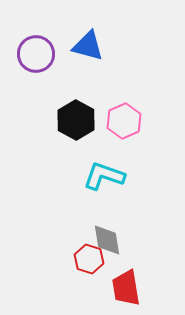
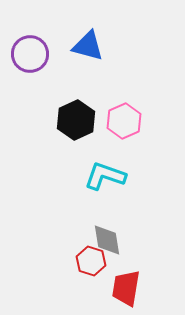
purple circle: moved 6 px left
black hexagon: rotated 6 degrees clockwise
cyan L-shape: moved 1 px right
red hexagon: moved 2 px right, 2 px down
red trapezoid: rotated 18 degrees clockwise
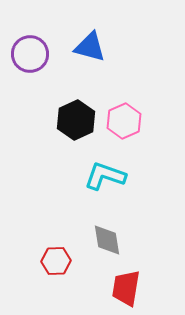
blue triangle: moved 2 px right, 1 px down
red hexagon: moved 35 px left; rotated 20 degrees counterclockwise
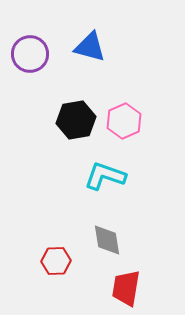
black hexagon: rotated 15 degrees clockwise
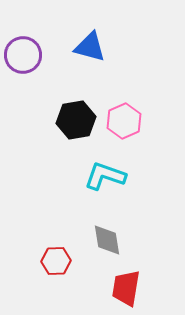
purple circle: moved 7 px left, 1 px down
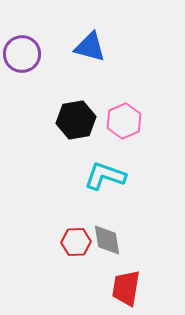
purple circle: moved 1 px left, 1 px up
red hexagon: moved 20 px right, 19 px up
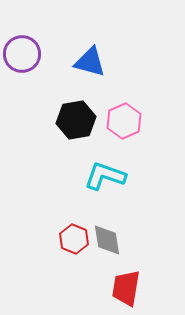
blue triangle: moved 15 px down
red hexagon: moved 2 px left, 3 px up; rotated 24 degrees clockwise
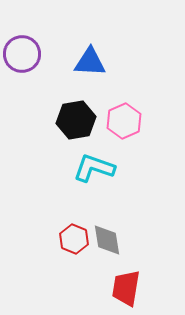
blue triangle: rotated 12 degrees counterclockwise
cyan L-shape: moved 11 px left, 8 px up
